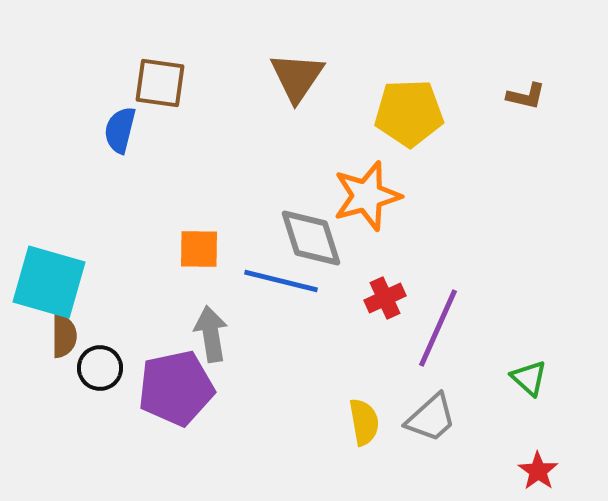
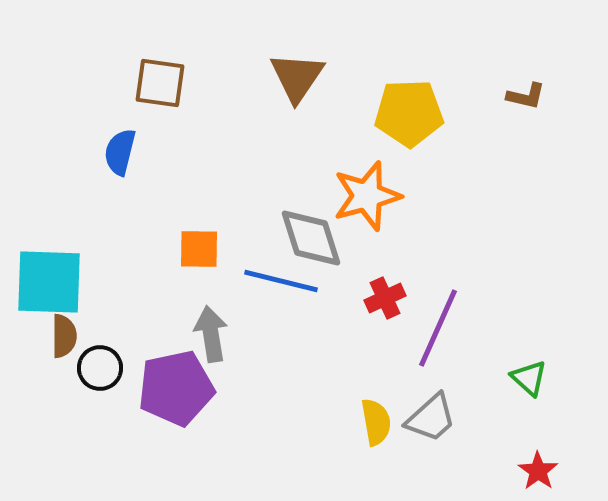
blue semicircle: moved 22 px down
cyan square: rotated 14 degrees counterclockwise
yellow semicircle: moved 12 px right
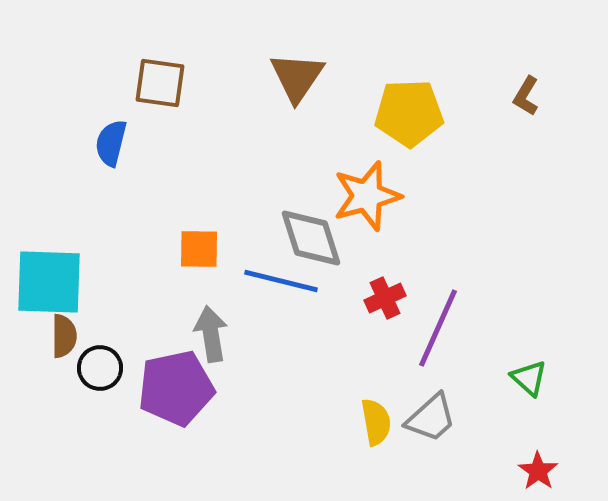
brown L-shape: rotated 108 degrees clockwise
blue semicircle: moved 9 px left, 9 px up
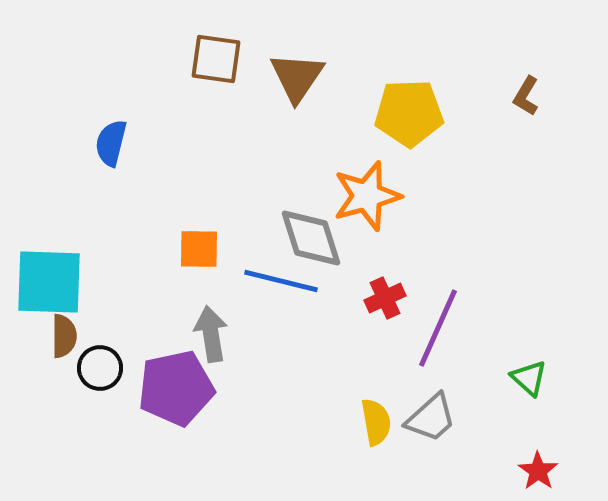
brown square: moved 56 px right, 24 px up
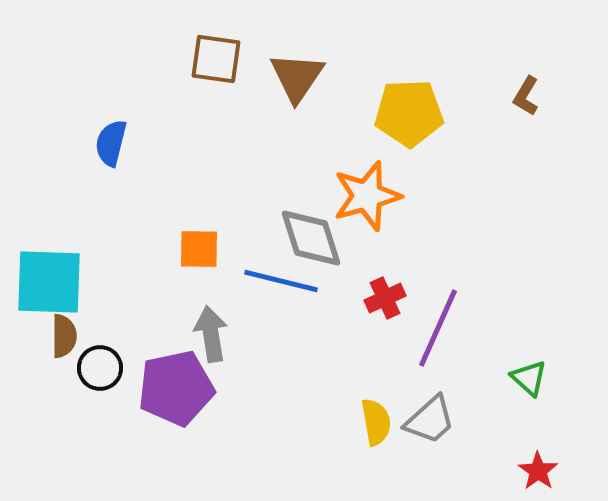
gray trapezoid: moved 1 px left, 2 px down
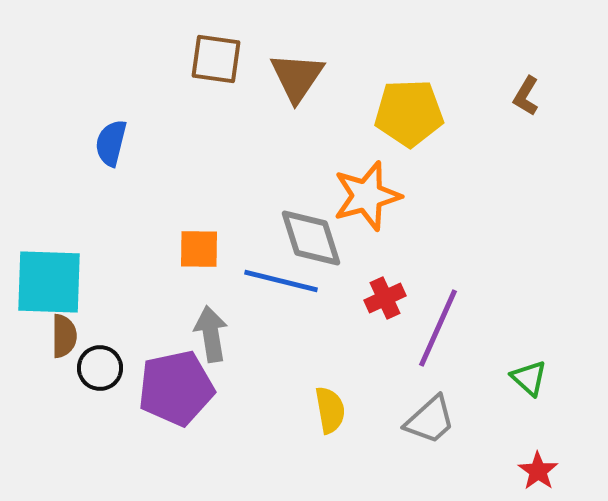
yellow semicircle: moved 46 px left, 12 px up
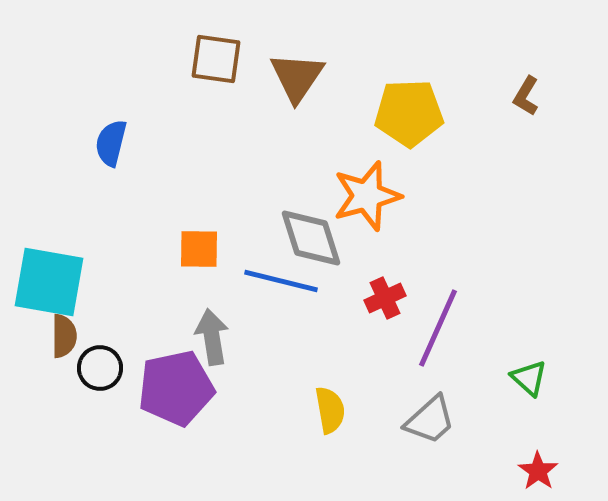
cyan square: rotated 8 degrees clockwise
gray arrow: moved 1 px right, 3 px down
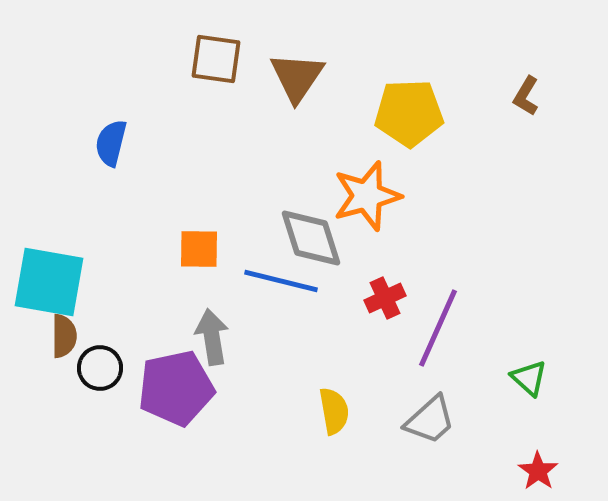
yellow semicircle: moved 4 px right, 1 px down
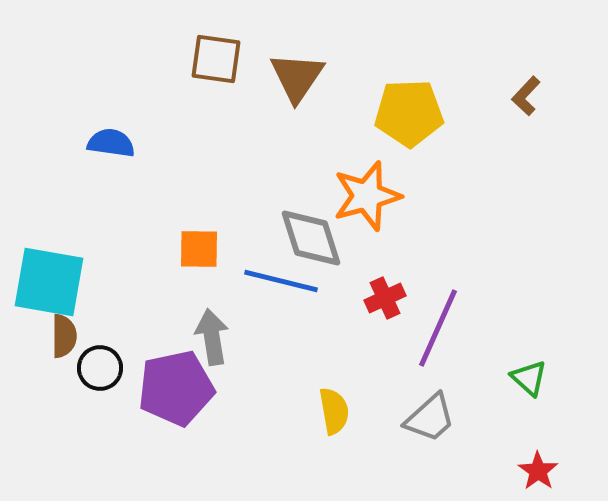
brown L-shape: rotated 12 degrees clockwise
blue semicircle: rotated 84 degrees clockwise
gray trapezoid: moved 2 px up
